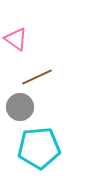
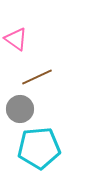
gray circle: moved 2 px down
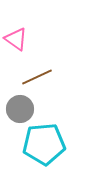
cyan pentagon: moved 5 px right, 4 px up
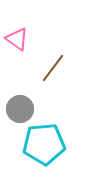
pink triangle: moved 1 px right
brown line: moved 16 px right, 9 px up; rotated 28 degrees counterclockwise
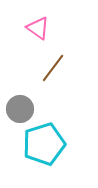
pink triangle: moved 21 px right, 11 px up
cyan pentagon: rotated 12 degrees counterclockwise
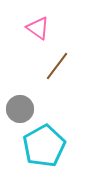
brown line: moved 4 px right, 2 px up
cyan pentagon: moved 2 px down; rotated 12 degrees counterclockwise
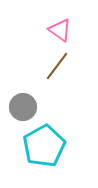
pink triangle: moved 22 px right, 2 px down
gray circle: moved 3 px right, 2 px up
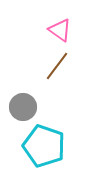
cyan pentagon: rotated 24 degrees counterclockwise
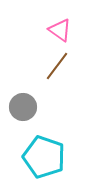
cyan pentagon: moved 11 px down
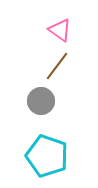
gray circle: moved 18 px right, 6 px up
cyan pentagon: moved 3 px right, 1 px up
